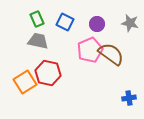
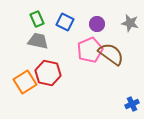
blue cross: moved 3 px right, 6 px down; rotated 16 degrees counterclockwise
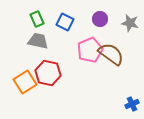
purple circle: moved 3 px right, 5 px up
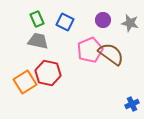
purple circle: moved 3 px right, 1 px down
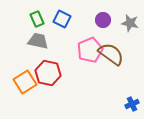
blue square: moved 3 px left, 3 px up
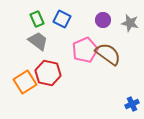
gray trapezoid: rotated 25 degrees clockwise
pink pentagon: moved 5 px left
brown semicircle: moved 3 px left
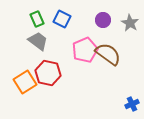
gray star: rotated 18 degrees clockwise
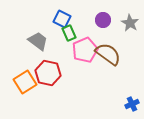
green rectangle: moved 32 px right, 14 px down
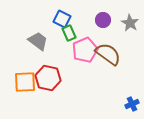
red hexagon: moved 5 px down
orange square: rotated 30 degrees clockwise
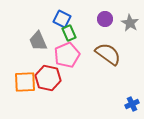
purple circle: moved 2 px right, 1 px up
gray trapezoid: rotated 150 degrees counterclockwise
pink pentagon: moved 18 px left, 5 px down
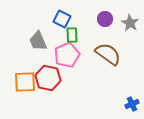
green rectangle: moved 3 px right, 2 px down; rotated 21 degrees clockwise
